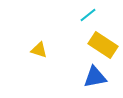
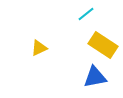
cyan line: moved 2 px left, 1 px up
yellow triangle: moved 2 px up; rotated 42 degrees counterclockwise
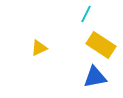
cyan line: rotated 24 degrees counterclockwise
yellow rectangle: moved 2 px left
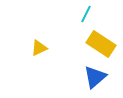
yellow rectangle: moved 1 px up
blue triangle: rotated 30 degrees counterclockwise
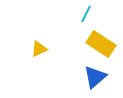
yellow triangle: moved 1 px down
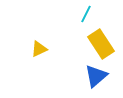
yellow rectangle: rotated 24 degrees clockwise
blue triangle: moved 1 px right, 1 px up
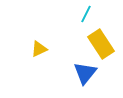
blue triangle: moved 11 px left, 3 px up; rotated 10 degrees counterclockwise
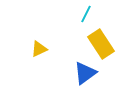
blue triangle: rotated 15 degrees clockwise
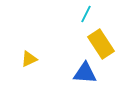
yellow triangle: moved 10 px left, 10 px down
blue triangle: rotated 40 degrees clockwise
